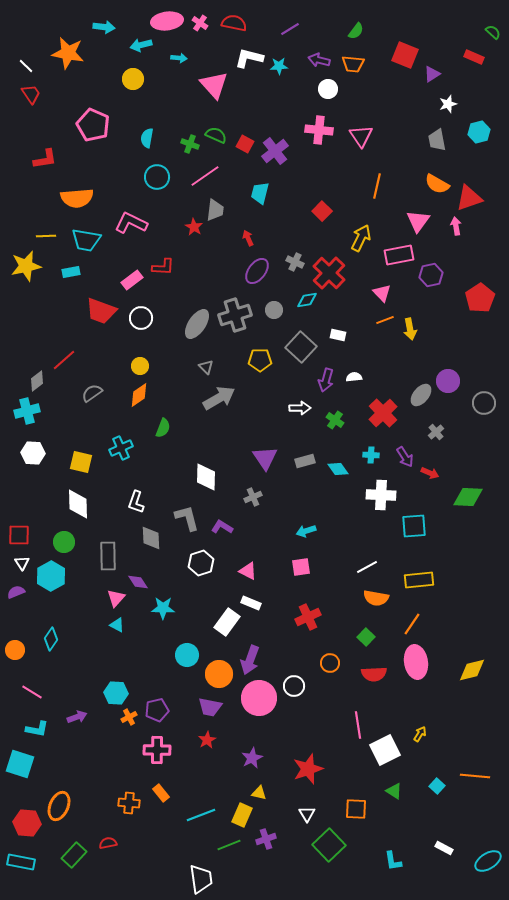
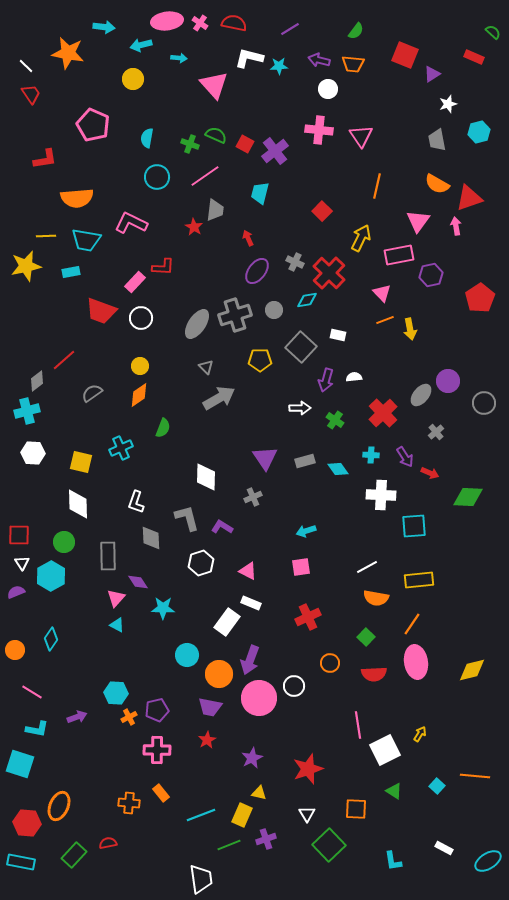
pink rectangle at (132, 280): moved 3 px right, 2 px down; rotated 10 degrees counterclockwise
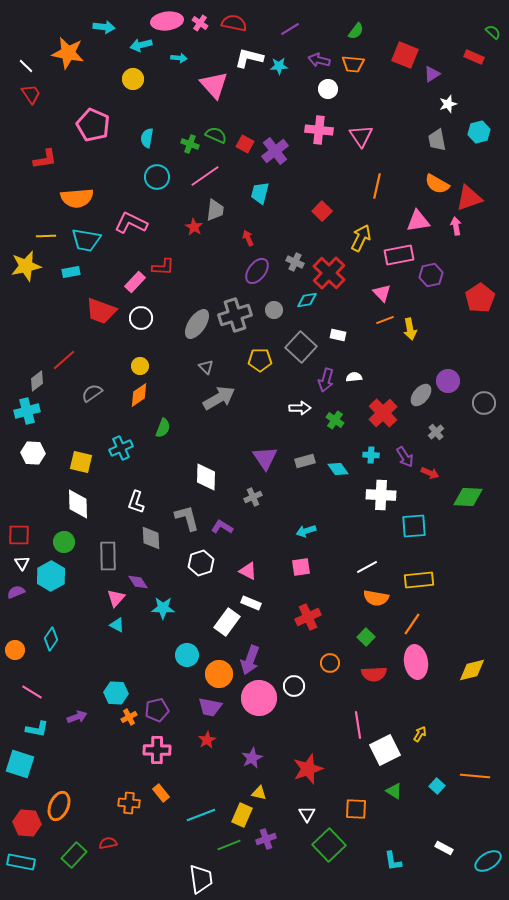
pink triangle at (418, 221): rotated 45 degrees clockwise
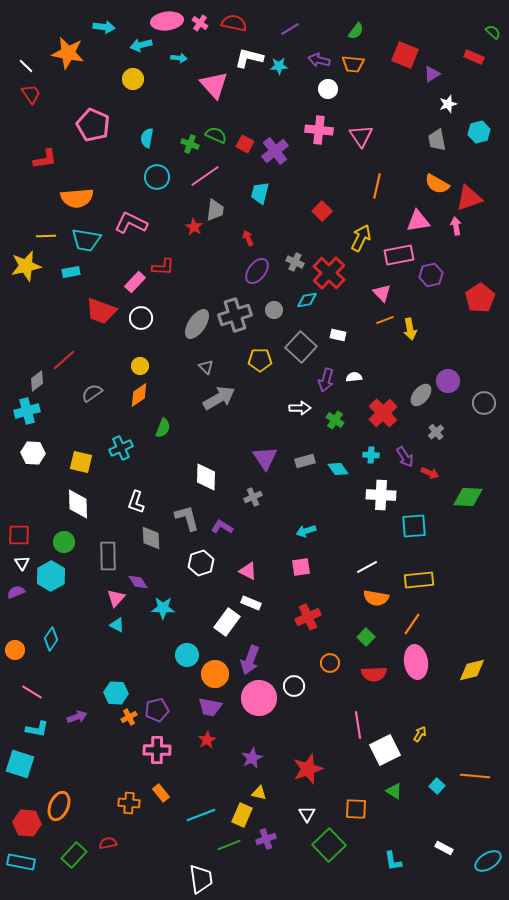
orange circle at (219, 674): moved 4 px left
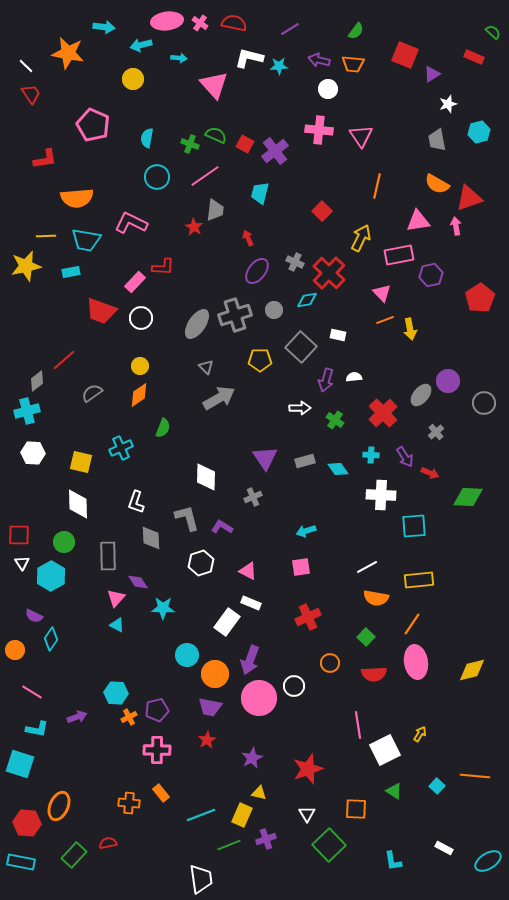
purple semicircle at (16, 592): moved 18 px right, 24 px down; rotated 132 degrees counterclockwise
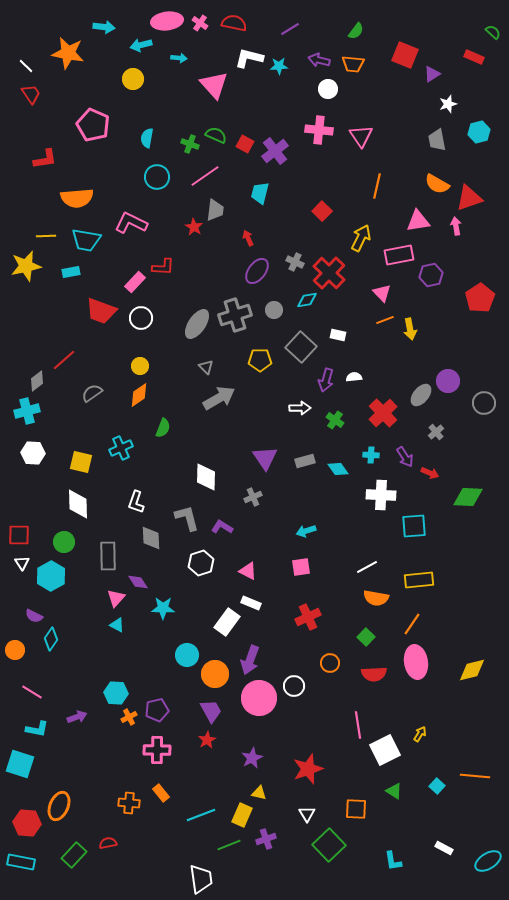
purple trapezoid at (210, 707): moved 1 px right, 4 px down; rotated 130 degrees counterclockwise
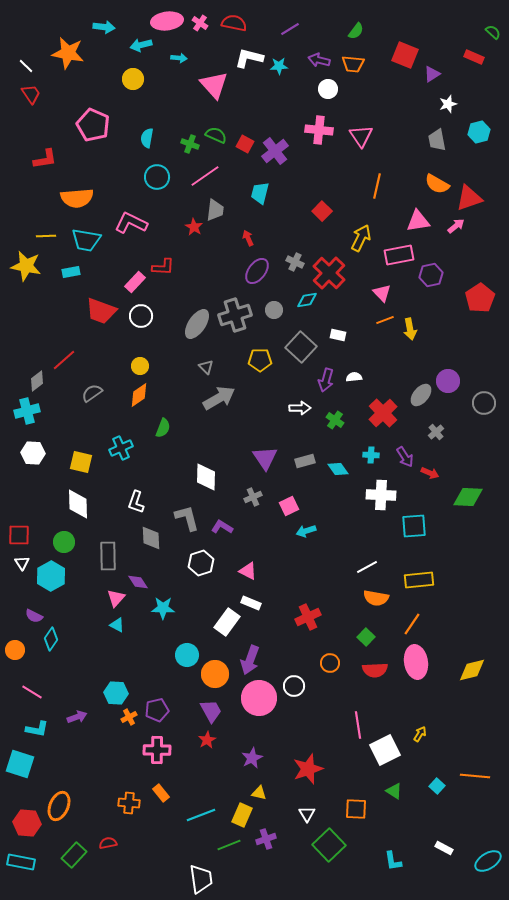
pink arrow at (456, 226): rotated 60 degrees clockwise
yellow star at (26, 266): rotated 24 degrees clockwise
white circle at (141, 318): moved 2 px up
pink square at (301, 567): moved 12 px left, 61 px up; rotated 18 degrees counterclockwise
red semicircle at (374, 674): moved 1 px right, 4 px up
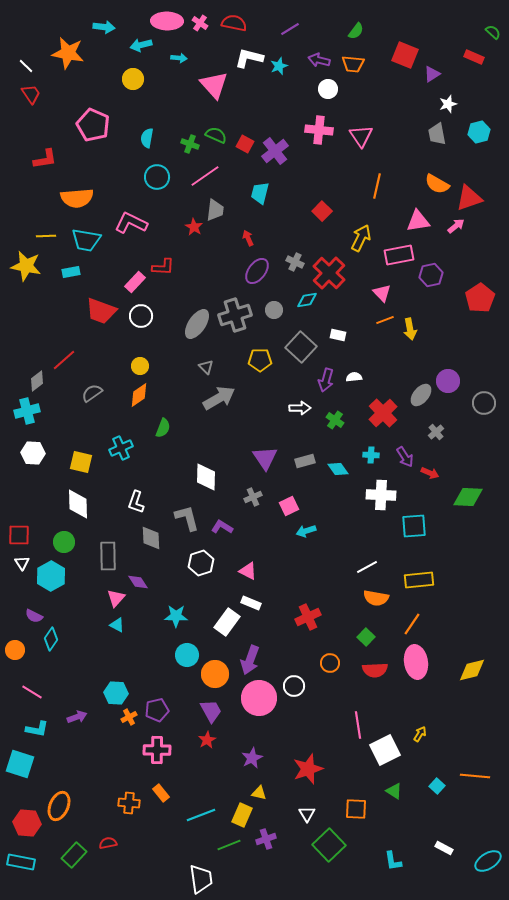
pink ellipse at (167, 21): rotated 8 degrees clockwise
cyan star at (279, 66): rotated 18 degrees counterclockwise
gray trapezoid at (437, 140): moved 6 px up
cyan star at (163, 608): moved 13 px right, 8 px down
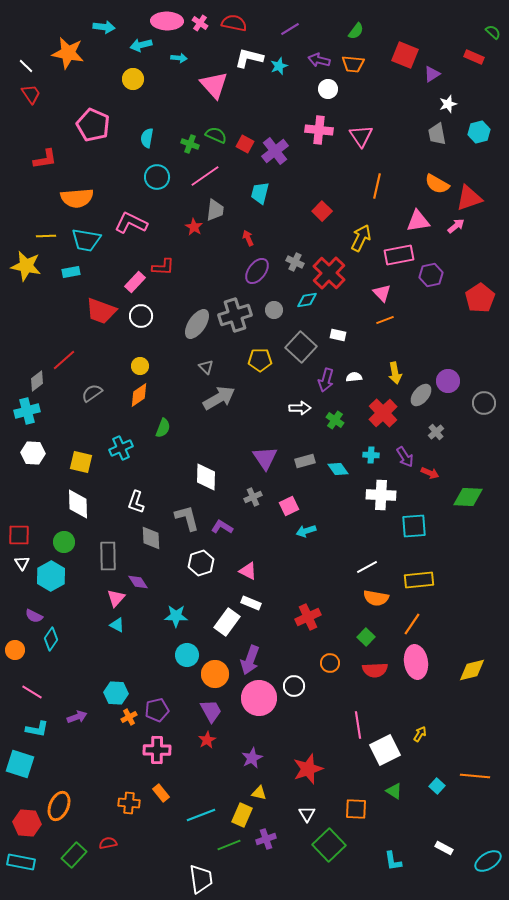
yellow arrow at (410, 329): moved 15 px left, 44 px down
